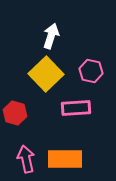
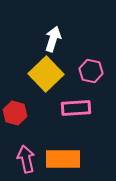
white arrow: moved 2 px right, 3 px down
orange rectangle: moved 2 px left
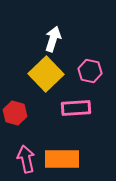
pink hexagon: moved 1 px left
orange rectangle: moved 1 px left
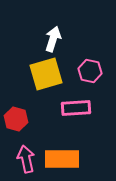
yellow square: rotated 28 degrees clockwise
red hexagon: moved 1 px right, 6 px down
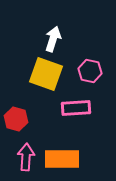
yellow square: rotated 36 degrees clockwise
pink arrow: moved 2 px up; rotated 16 degrees clockwise
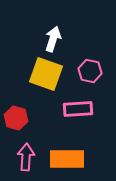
pink rectangle: moved 2 px right, 1 px down
red hexagon: moved 1 px up
orange rectangle: moved 5 px right
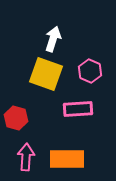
pink hexagon: rotated 10 degrees clockwise
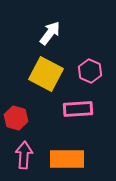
white arrow: moved 3 px left, 6 px up; rotated 20 degrees clockwise
yellow square: rotated 8 degrees clockwise
pink arrow: moved 2 px left, 2 px up
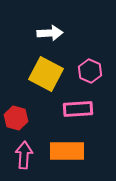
white arrow: rotated 50 degrees clockwise
orange rectangle: moved 8 px up
